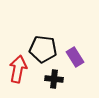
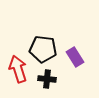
red arrow: rotated 28 degrees counterclockwise
black cross: moved 7 px left
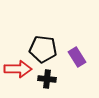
purple rectangle: moved 2 px right
red arrow: rotated 108 degrees clockwise
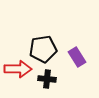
black pentagon: rotated 16 degrees counterclockwise
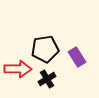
black pentagon: moved 2 px right
black cross: rotated 36 degrees counterclockwise
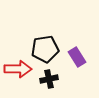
black cross: moved 2 px right; rotated 18 degrees clockwise
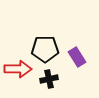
black pentagon: rotated 8 degrees clockwise
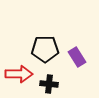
red arrow: moved 1 px right, 5 px down
black cross: moved 5 px down; rotated 18 degrees clockwise
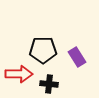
black pentagon: moved 2 px left, 1 px down
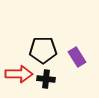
black cross: moved 3 px left, 5 px up
